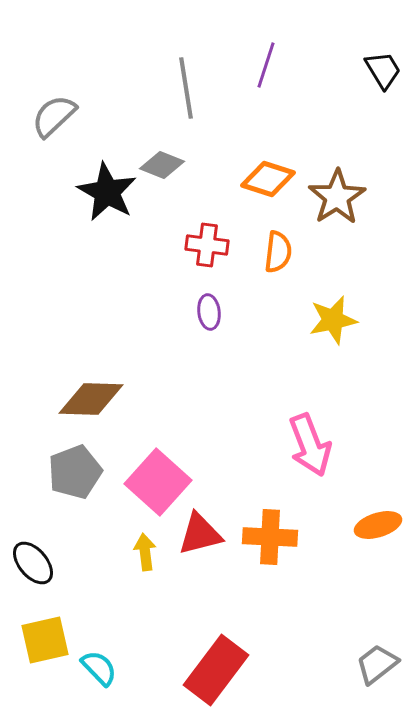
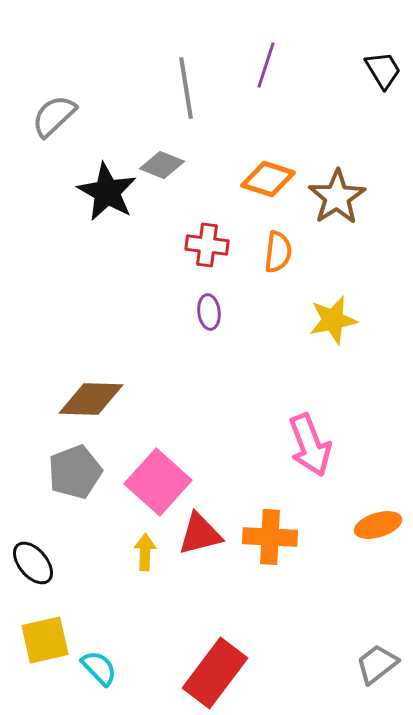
yellow arrow: rotated 9 degrees clockwise
red rectangle: moved 1 px left, 3 px down
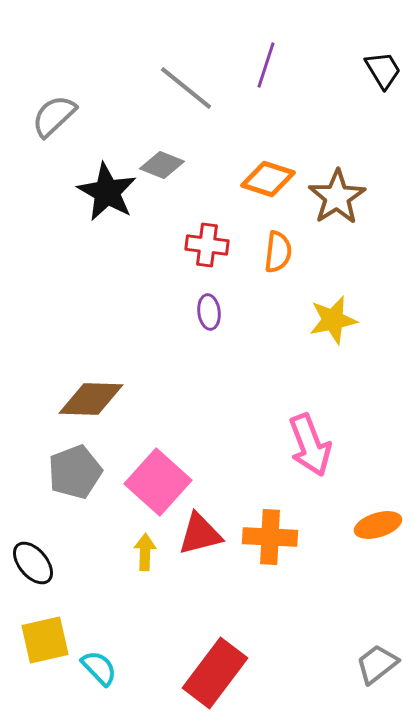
gray line: rotated 42 degrees counterclockwise
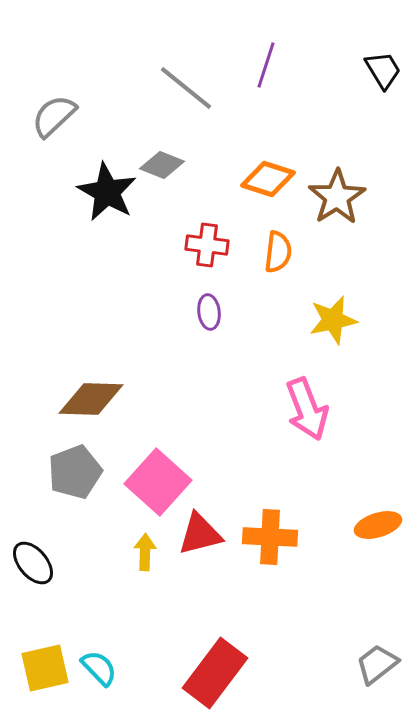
pink arrow: moved 3 px left, 36 px up
yellow square: moved 28 px down
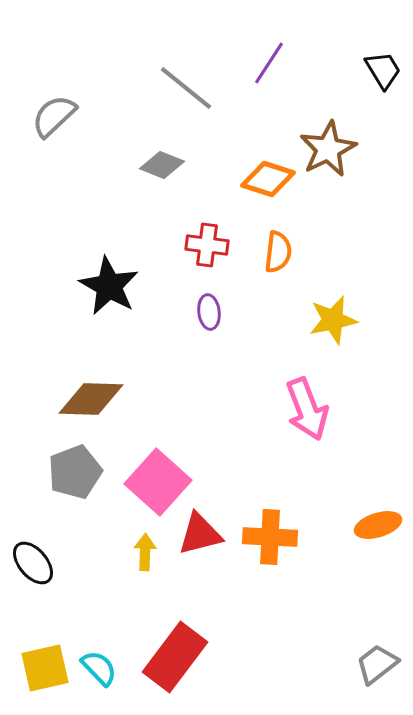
purple line: moved 3 px right, 2 px up; rotated 15 degrees clockwise
black star: moved 2 px right, 94 px down
brown star: moved 9 px left, 48 px up; rotated 6 degrees clockwise
red rectangle: moved 40 px left, 16 px up
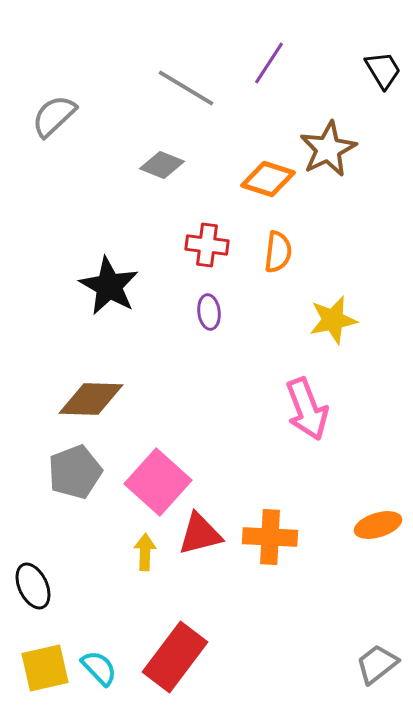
gray line: rotated 8 degrees counterclockwise
black ellipse: moved 23 px down; rotated 15 degrees clockwise
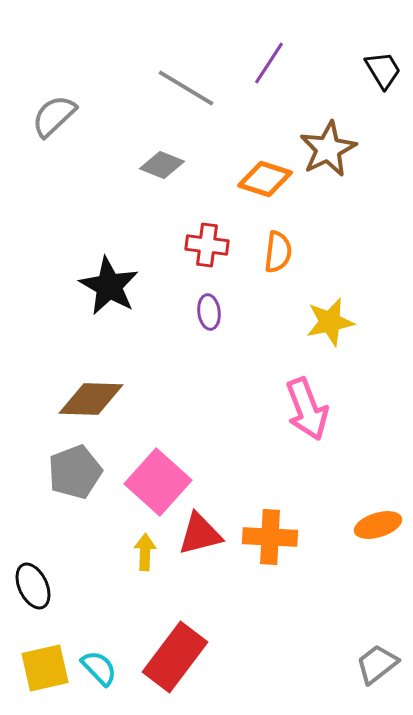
orange diamond: moved 3 px left
yellow star: moved 3 px left, 2 px down
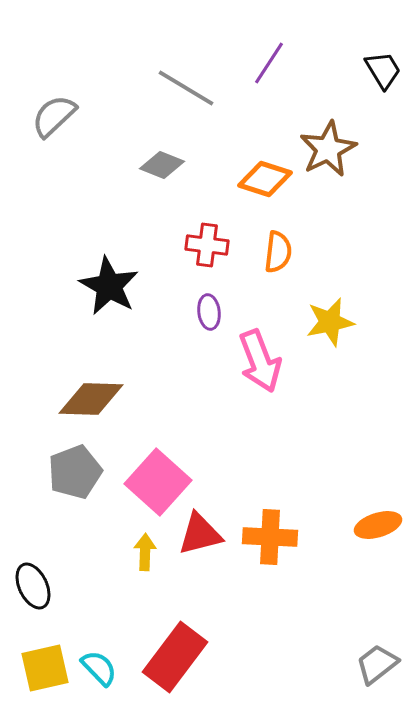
pink arrow: moved 47 px left, 48 px up
